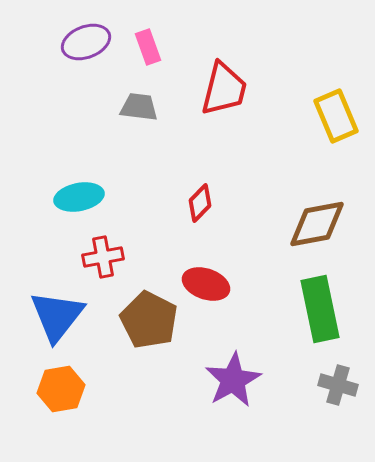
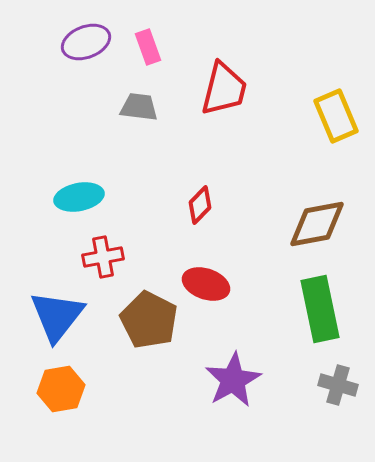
red diamond: moved 2 px down
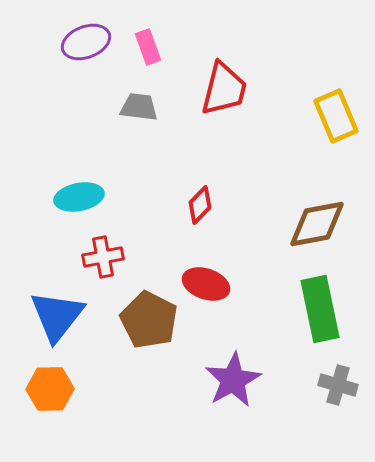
orange hexagon: moved 11 px left; rotated 9 degrees clockwise
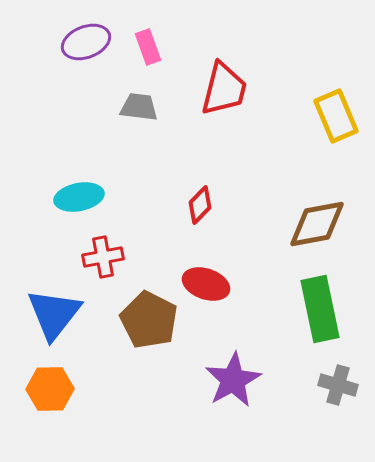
blue triangle: moved 3 px left, 2 px up
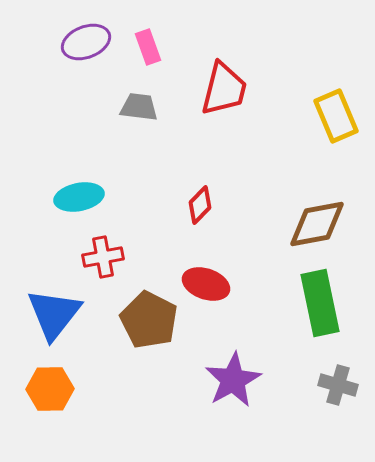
green rectangle: moved 6 px up
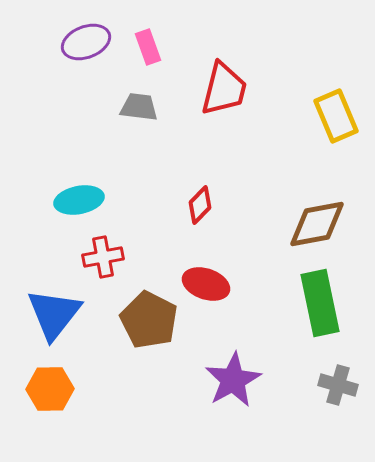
cyan ellipse: moved 3 px down
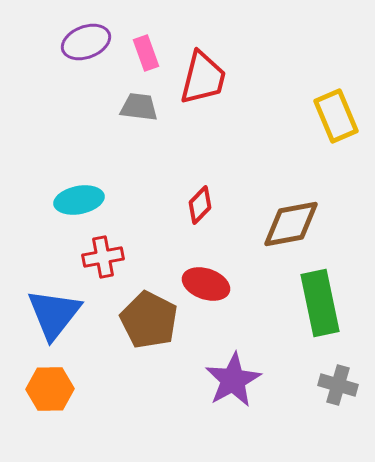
pink rectangle: moved 2 px left, 6 px down
red trapezoid: moved 21 px left, 11 px up
brown diamond: moved 26 px left
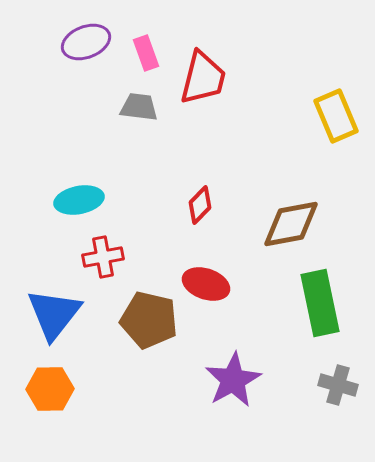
brown pentagon: rotated 14 degrees counterclockwise
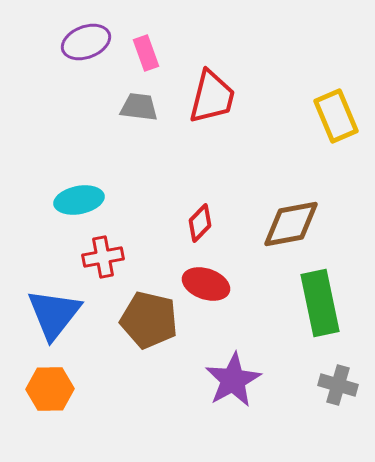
red trapezoid: moved 9 px right, 19 px down
red diamond: moved 18 px down
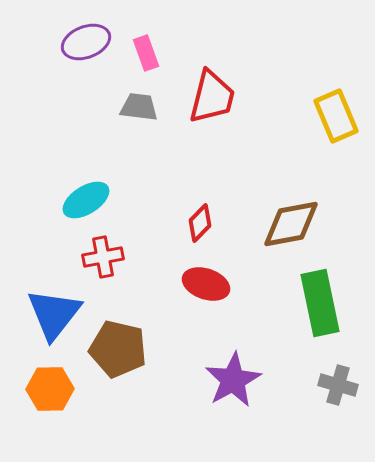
cyan ellipse: moved 7 px right; rotated 21 degrees counterclockwise
brown pentagon: moved 31 px left, 29 px down
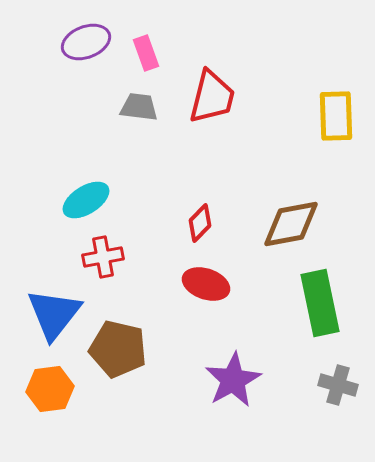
yellow rectangle: rotated 21 degrees clockwise
orange hexagon: rotated 6 degrees counterclockwise
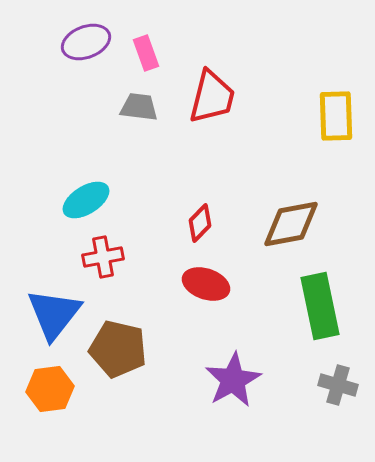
green rectangle: moved 3 px down
